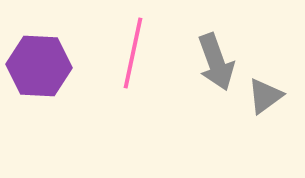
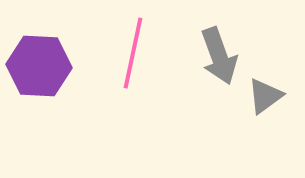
gray arrow: moved 3 px right, 6 px up
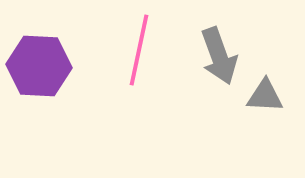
pink line: moved 6 px right, 3 px up
gray triangle: rotated 39 degrees clockwise
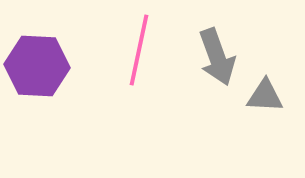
gray arrow: moved 2 px left, 1 px down
purple hexagon: moved 2 px left
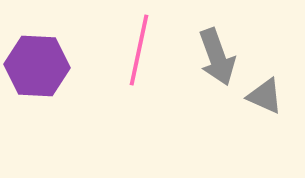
gray triangle: rotated 21 degrees clockwise
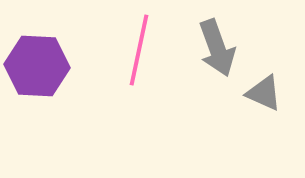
gray arrow: moved 9 px up
gray triangle: moved 1 px left, 3 px up
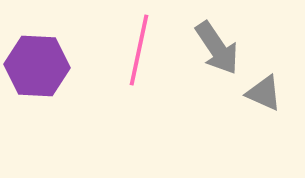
gray arrow: rotated 14 degrees counterclockwise
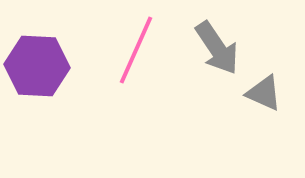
pink line: moved 3 px left; rotated 12 degrees clockwise
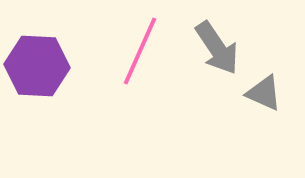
pink line: moved 4 px right, 1 px down
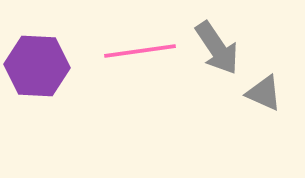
pink line: rotated 58 degrees clockwise
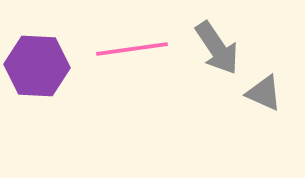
pink line: moved 8 px left, 2 px up
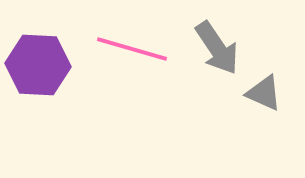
pink line: rotated 24 degrees clockwise
purple hexagon: moved 1 px right, 1 px up
